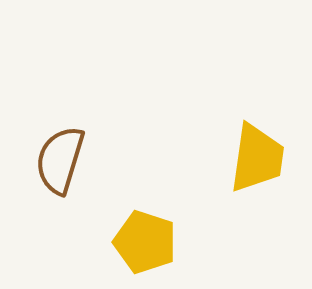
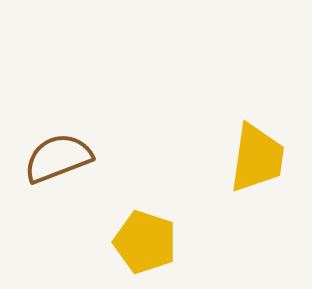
brown semicircle: moved 2 px left, 2 px up; rotated 52 degrees clockwise
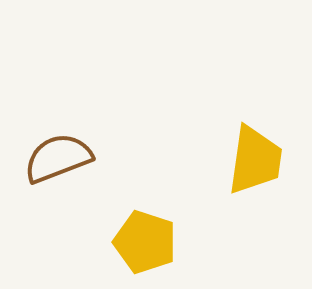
yellow trapezoid: moved 2 px left, 2 px down
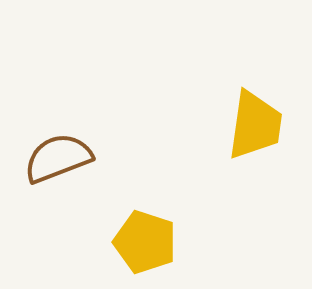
yellow trapezoid: moved 35 px up
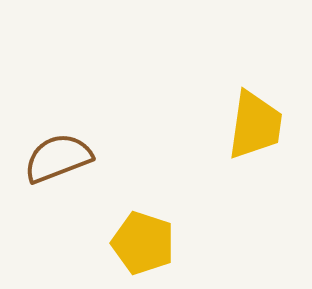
yellow pentagon: moved 2 px left, 1 px down
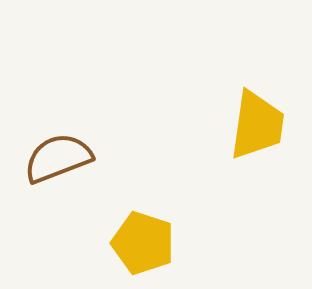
yellow trapezoid: moved 2 px right
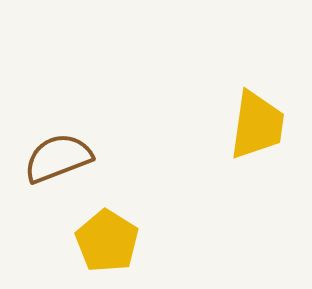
yellow pentagon: moved 36 px left, 2 px up; rotated 14 degrees clockwise
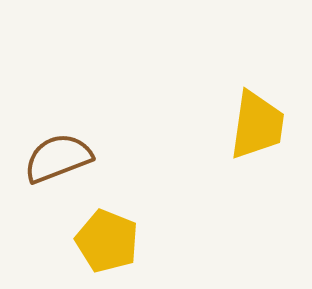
yellow pentagon: rotated 10 degrees counterclockwise
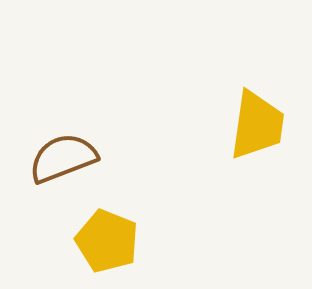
brown semicircle: moved 5 px right
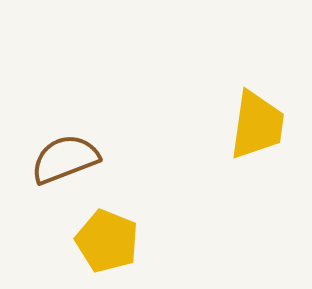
brown semicircle: moved 2 px right, 1 px down
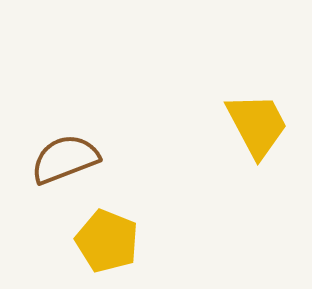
yellow trapezoid: rotated 36 degrees counterclockwise
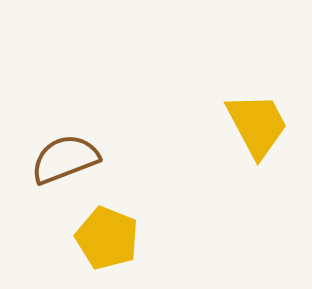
yellow pentagon: moved 3 px up
